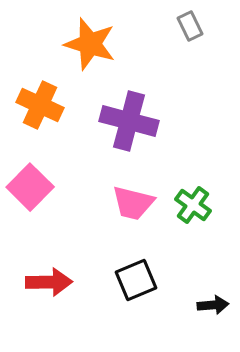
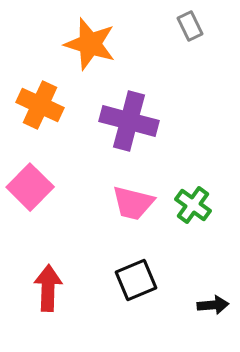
red arrow: moved 1 px left, 6 px down; rotated 87 degrees counterclockwise
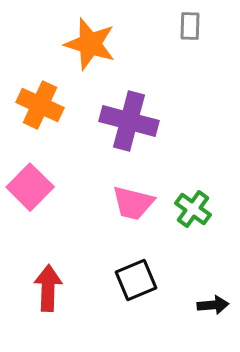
gray rectangle: rotated 28 degrees clockwise
green cross: moved 4 px down
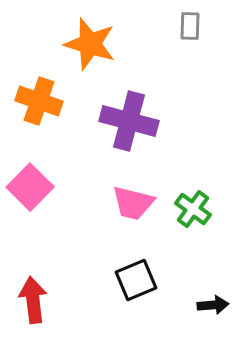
orange cross: moved 1 px left, 4 px up; rotated 6 degrees counterclockwise
red arrow: moved 15 px left, 12 px down; rotated 9 degrees counterclockwise
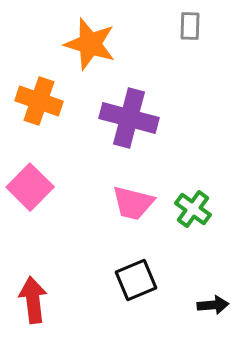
purple cross: moved 3 px up
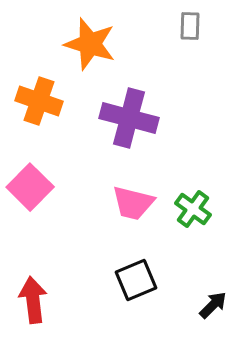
black arrow: rotated 40 degrees counterclockwise
